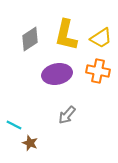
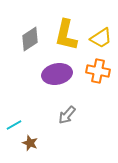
cyan line: rotated 56 degrees counterclockwise
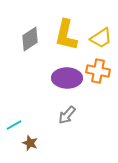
purple ellipse: moved 10 px right, 4 px down; rotated 12 degrees clockwise
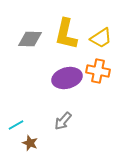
yellow L-shape: moved 1 px up
gray diamond: rotated 35 degrees clockwise
purple ellipse: rotated 16 degrees counterclockwise
gray arrow: moved 4 px left, 6 px down
cyan line: moved 2 px right
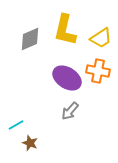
yellow L-shape: moved 1 px left, 4 px up
gray diamond: rotated 25 degrees counterclockwise
purple ellipse: rotated 48 degrees clockwise
gray arrow: moved 7 px right, 10 px up
